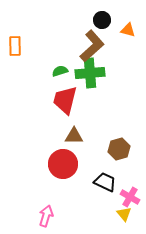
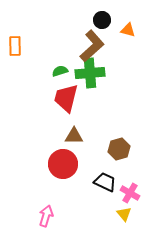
red trapezoid: moved 1 px right, 2 px up
pink cross: moved 4 px up
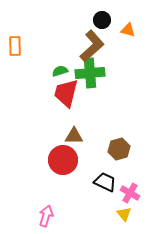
red trapezoid: moved 5 px up
red circle: moved 4 px up
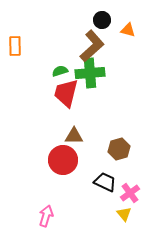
pink cross: rotated 24 degrees clockwise
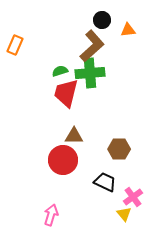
orange triangle: rotated 21 degrees counterclockwise
orange rectangle: moved 1 px up; rotated 24 degrees clockwise
brown hexagon: rotated 15 degrees clockwise
pink cross: moved 3 px right, 4 px down
pink arrow: moved 5 px right, 1 px up
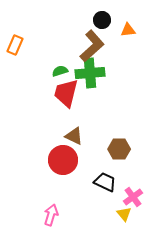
brown triangle: rotated 24 degrees clockwise
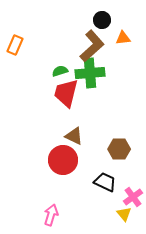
orange triangle: moved 5 px left, 8 px down
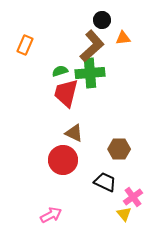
orange rectangle: moved 10 px right
brown triangle: moved 3 px up
pink arrow: rotated 45 degrees clockwise
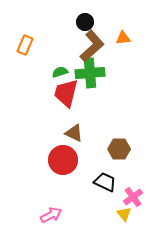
black circle: moved 17 px left, 2 px down
green semicircle: moved 1 px down
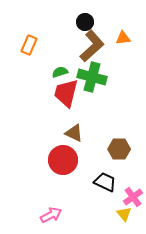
orange rectangle: moved 4 px right
green cross: moved 2 px right, 4 px down; rotated 20 degrees clockwise
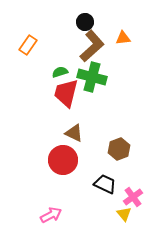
orange rectangle: moved 1 px left; rotated 12 degrees clockwise
brown hexagon: rotated 20 degrees counterclockwise
black trapezoid: moved 2 px down
